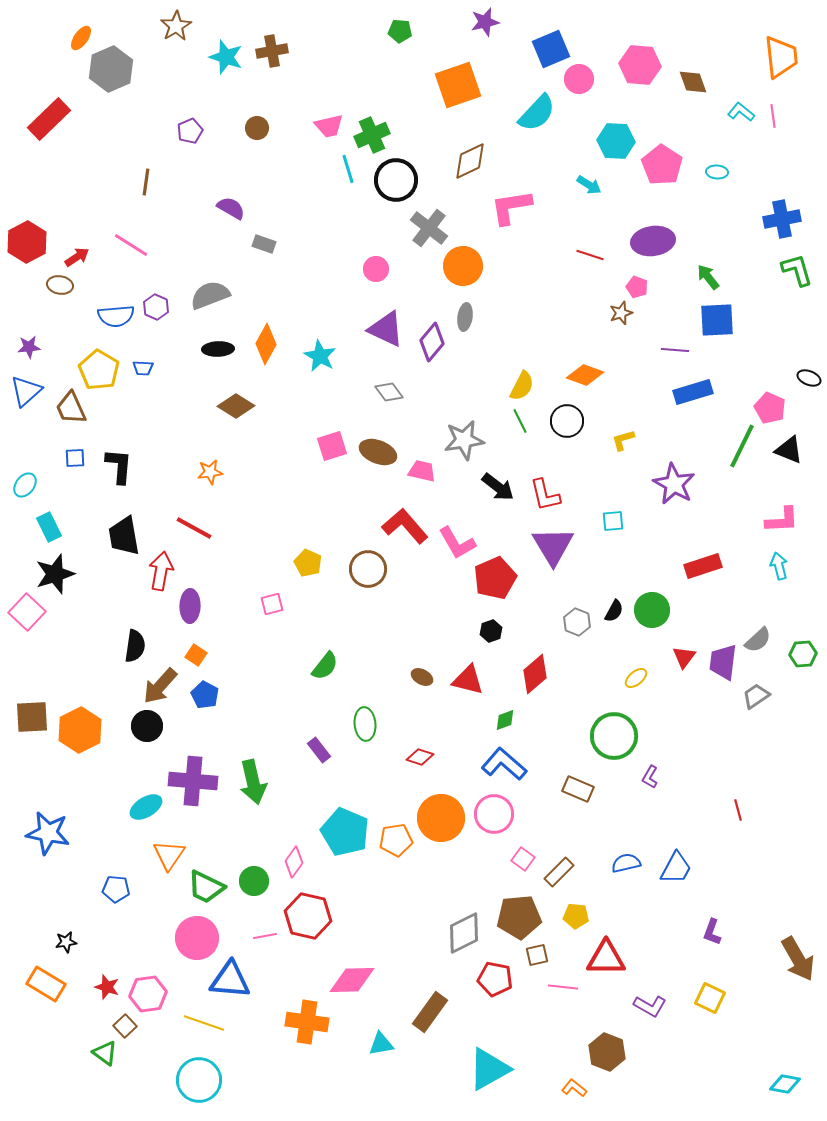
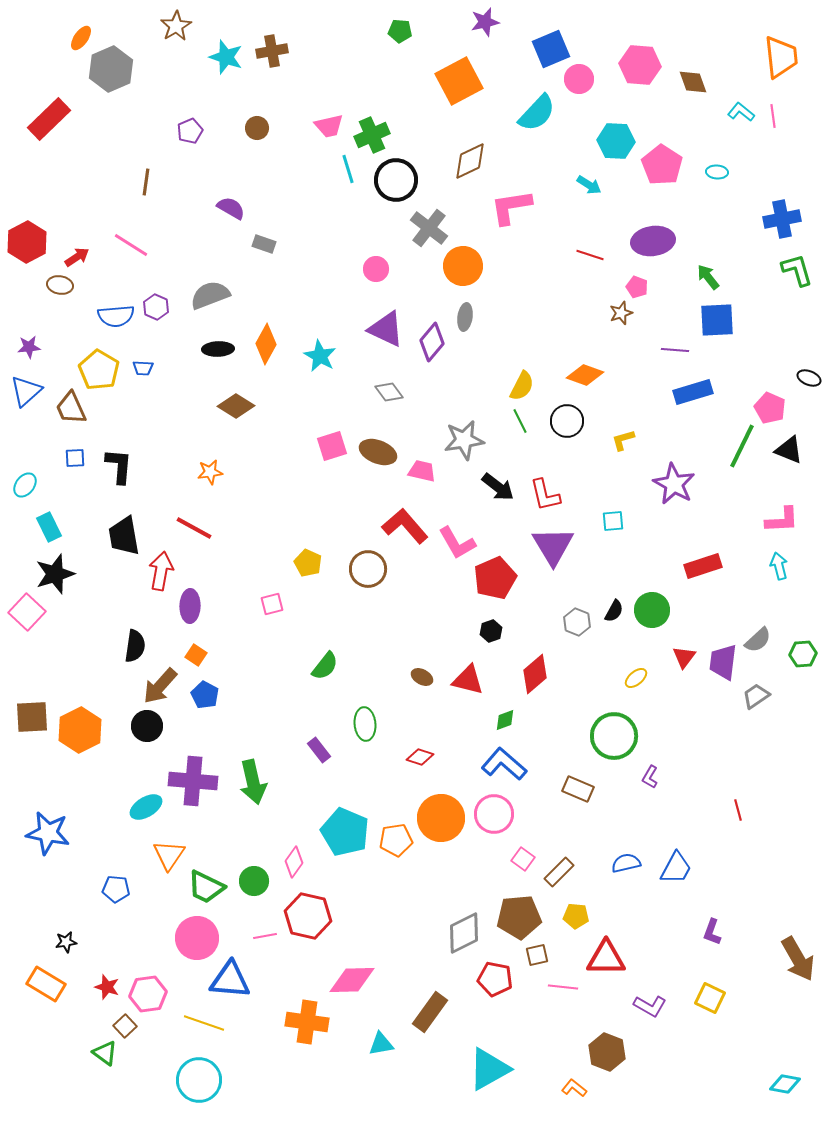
orange square at (458, 85): moved 1 px right, 4 px up; rotated 9 degrees counterclockwise
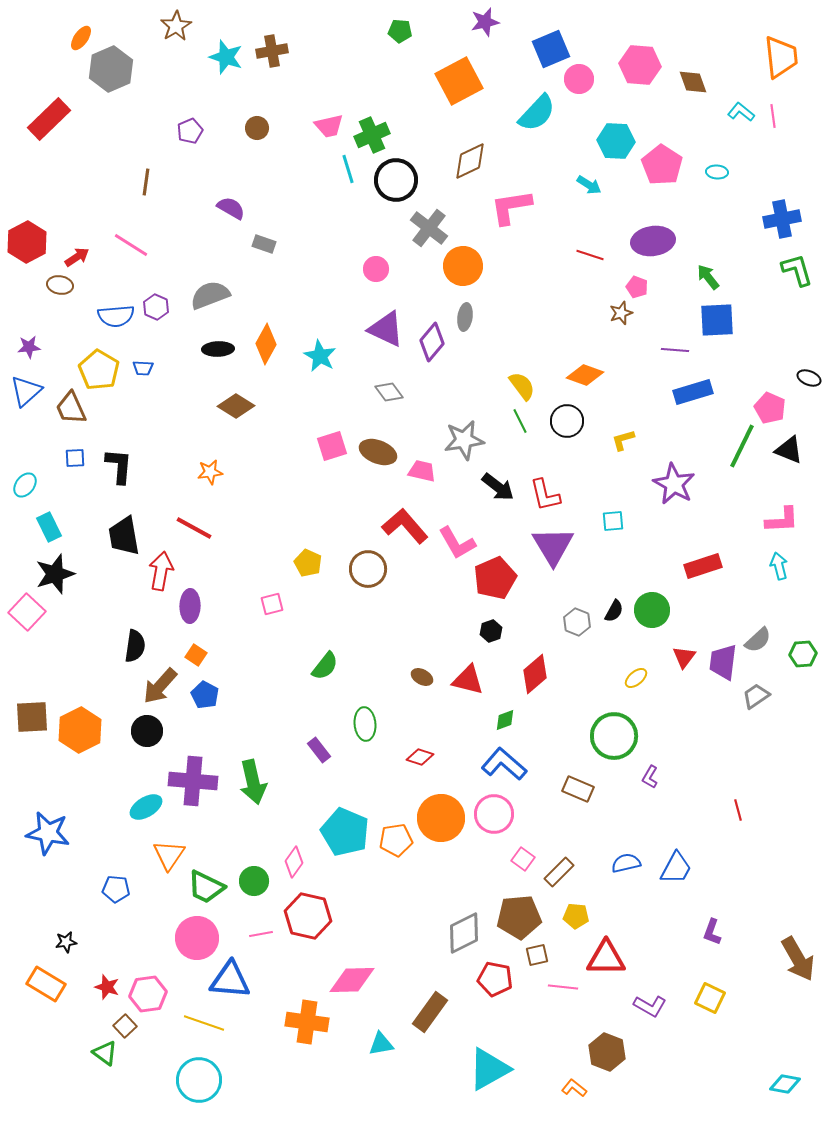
yellow semicircle at (522, 386): rotated 64 degrees counterclockwise
black circle at (147, 726): moved 5 px down
pink line at (265, 936): moved 4 px left, 2 px up
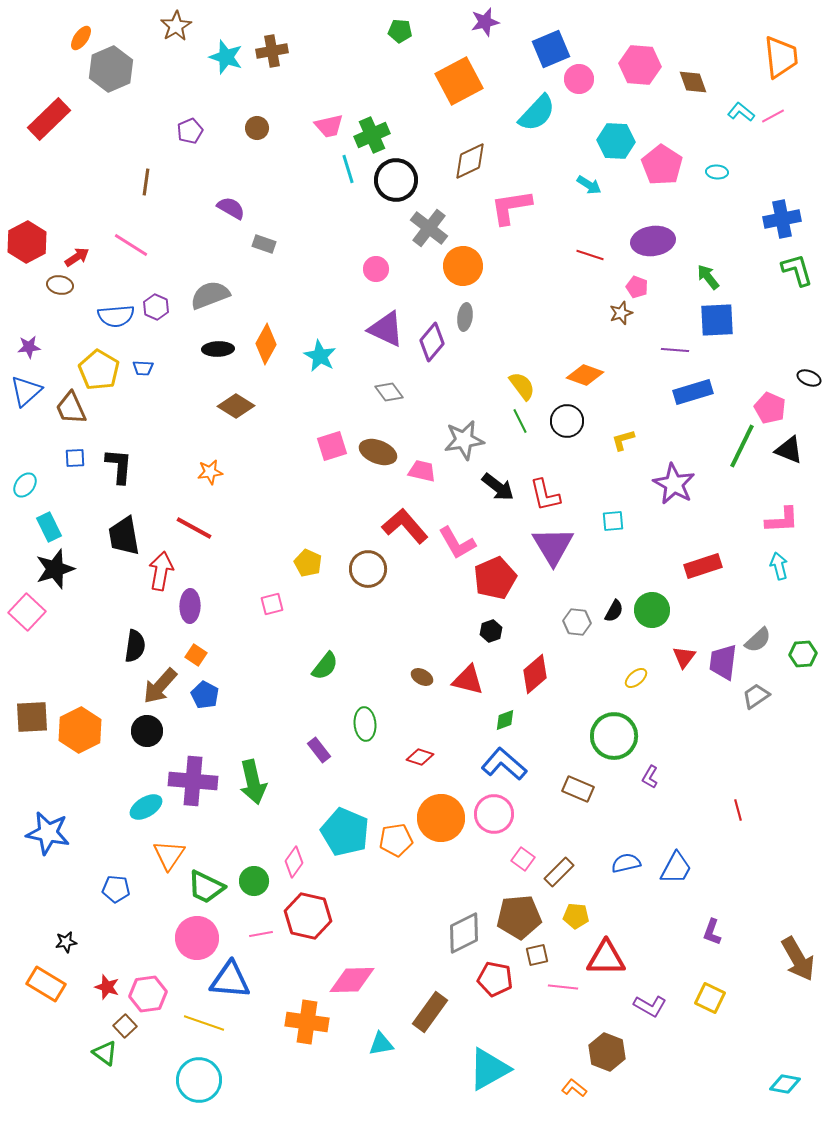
pink line at (773, 116): rotated 70 degrees clockwise
black star at (55, 574): moved 5 px up
gray hexagon at (577, 622): rotated 16 degrees counterclockwise
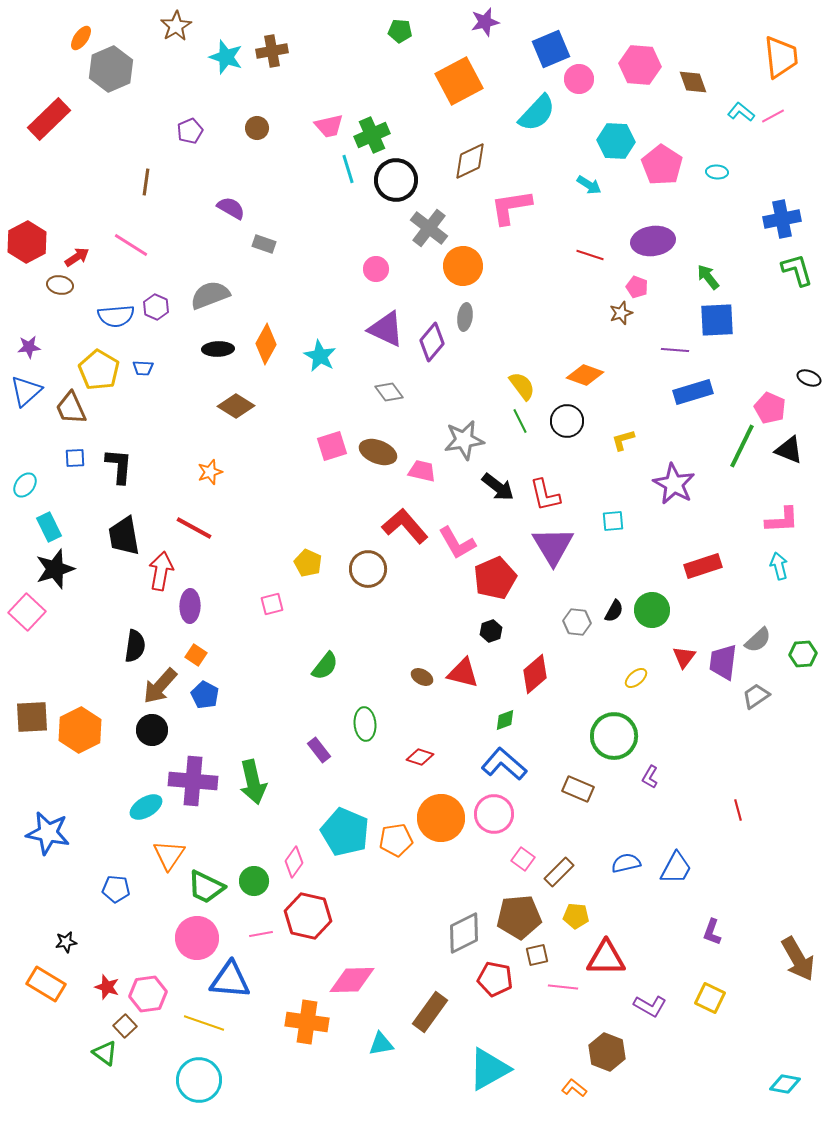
orange star at (210, 472): rotated 10 degrees counterclockwise
red triangle at (468, 680): moved 5 px left, 7 px up
black circle at (147, 731): moved 5 px right, 1 px up
